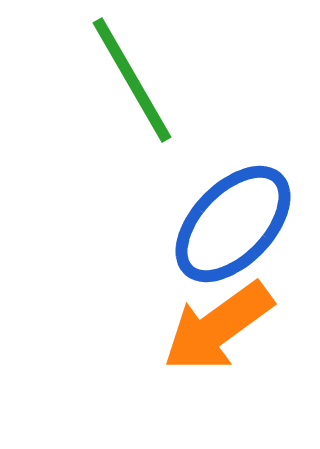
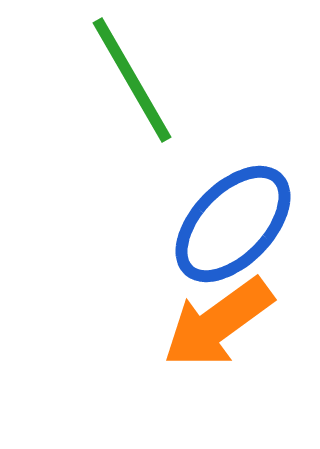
orange arrow: moved 4 px up
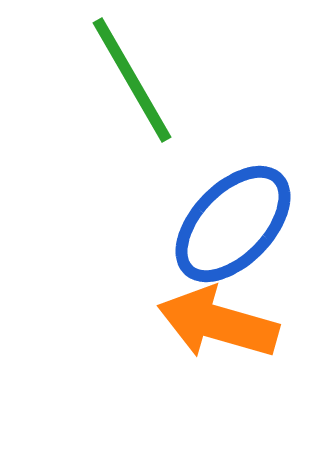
orange arrow: rotated 52 degrees clockwise
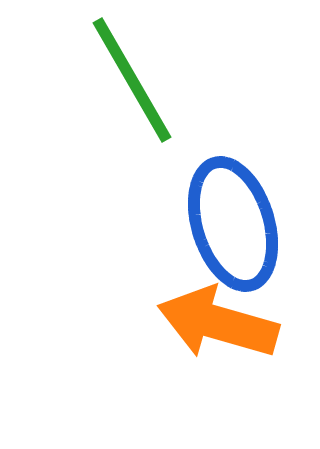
blue ellipse: rotated 61 degrees counterclockwise
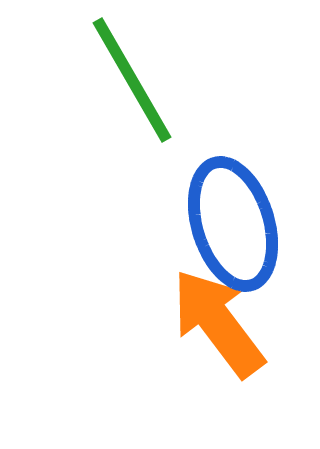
orange arrow: rotated 37 degrees clockwise
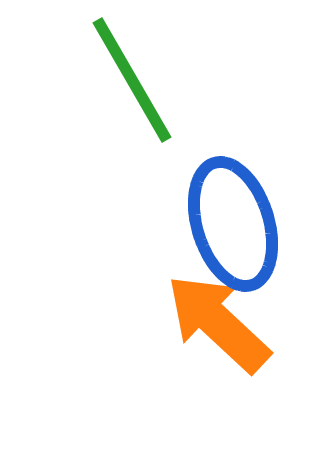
orange arrow: rotated 10 degrees counterclockwise
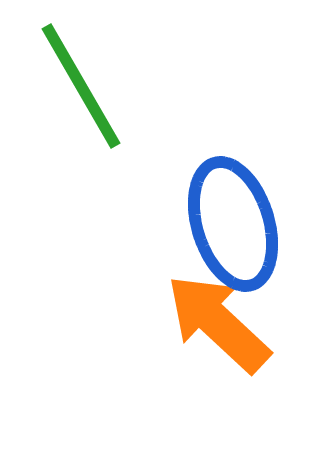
green line: moved 51 px left, 6 px down
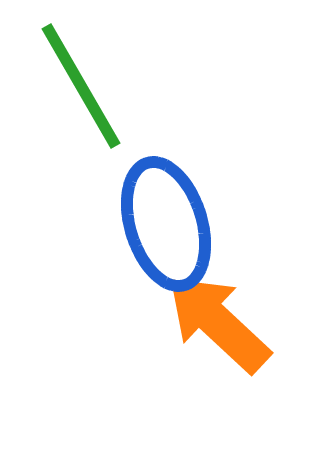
blue ellipse: moved 67 px left
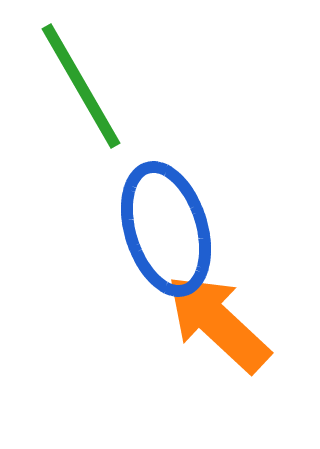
blue ellipse: moved 5 px down
